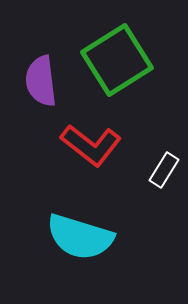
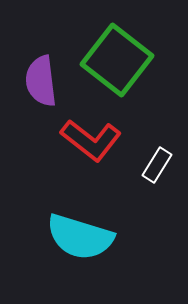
green square: rotated 20 degrees counterclockwise
red L-shape: moved 5 px up
white rectangle: moved 7 px left, 5 px up
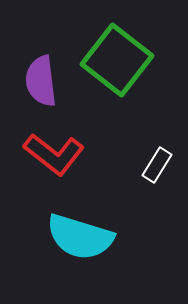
red L-shape: moved 37 px left, 14 px down
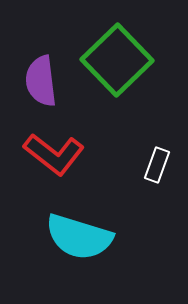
green square: rotated 8 degrees clockwise
white rectangle: rotated 12 degrees counterclockwise
cyan semicircle: moved 1 px left
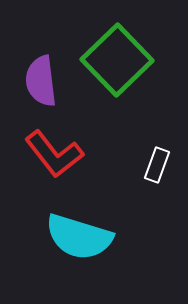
red L-shape: rotated 14 degrees clockwise
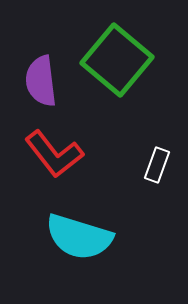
green square: rotated 6 degrees counterclockwise
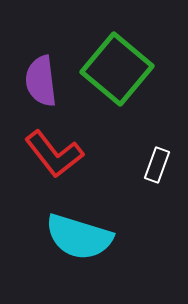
green square: moved 9 px down
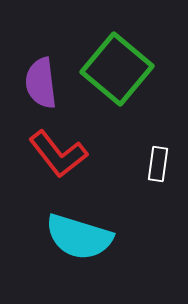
purple semicircle: moved 2 px down
red L-shape: moved 4 px right
white rectangle: moved 1 px right, 1 px up; rotated 12 degrees counterclockwise
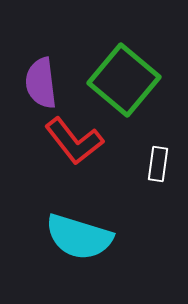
green square: moved 7 px right, 11 px down
red L-shape: moved 16 px right, 13 px up
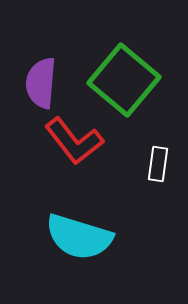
purple semicircle: rotated 12 degrees clockwise
